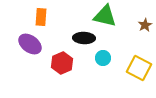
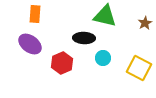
orange rectangle: moved 6 px left, 3 px up
brown star: moved 2 px up
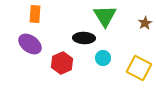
green triangle: rotated 45 degrees clockwise
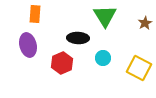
black ellipse: moved 6 px left
purple ellipse: moved 2 px left, 1 px down; rotated 40 degrees clockwise
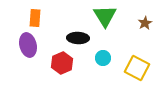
orange rectangle: moved 4 px down
yellow square: moved 2 px left
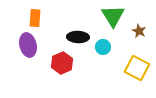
green triangle: moved 8 px right
brown star: moved 6 px left, 8 px down; rotated 16 degrees counterclockwise
black ellipse: moved 1 px up
cyan circle: moved 11 px up
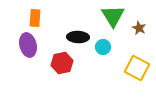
brown star: moved 3 px up
red hexagon: rotated 10 degrees clockwise
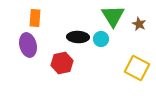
brown star: moved 4 px up
cyan circle: moved 2 px left, 8 px up
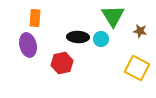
brown star: moved 1 px right, 7 px down; rotated 16 degrees counterclockwise
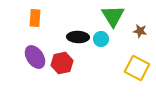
purple ellipse: moved 7 px right, 12 px down; rotated 20 degrees counterclockwise
